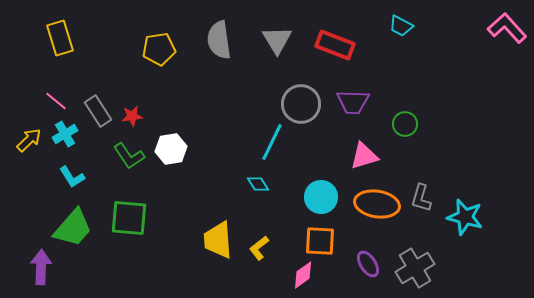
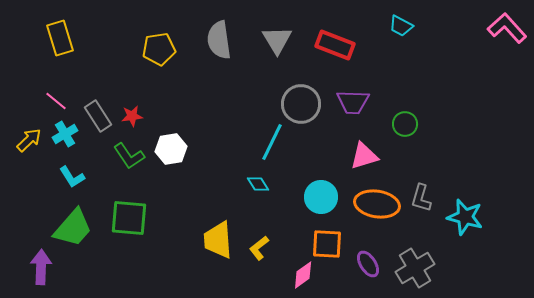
gray rectangle: moved 5 px down
orange square: moved 7 px right, 3 px down
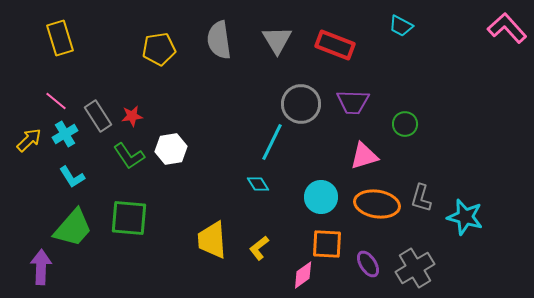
yellow trapezoid: moved 6 px left
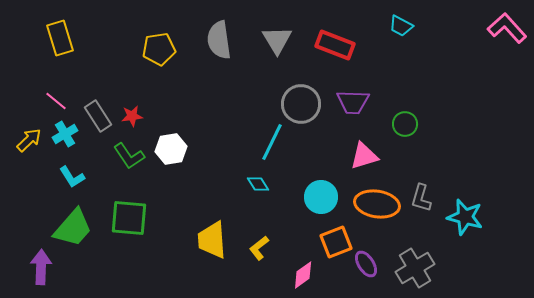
orange square: moved 9 px right, 2 px up; rotated 24 degrees counterclockwise
purple ellipse: moved 2 px left
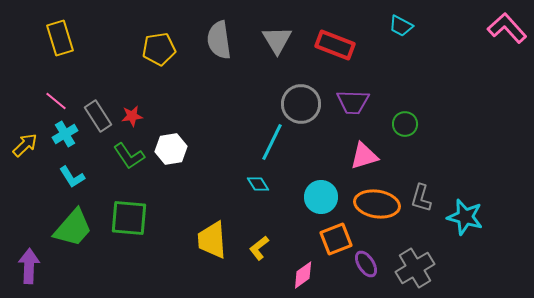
yellow arrow: moved 4 px left, 5 px down
orange square: moved 3 px up
purple arrow: moved 12 px left, 1 px up
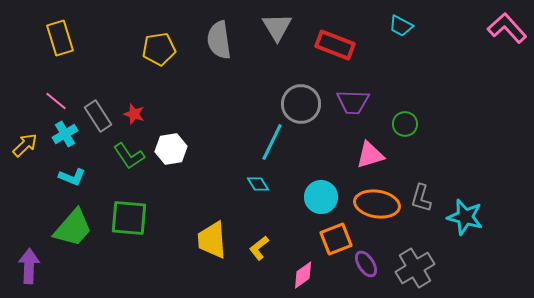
gray triangle: moved 13 px up
red star: moved 2 px right, 2 px up; rotated 25 degrees clockwise
pink triangle: moved 6 px right, 1 px up
cyan L-shape: rotated 36 degrees counterclockwise
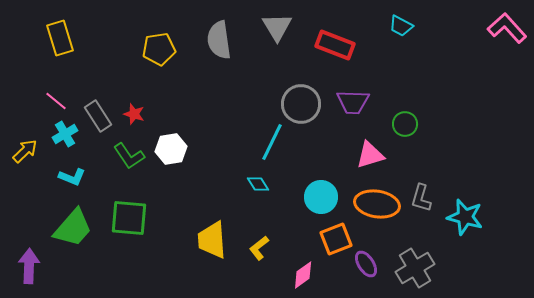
yellow arrow: moved 6 px down
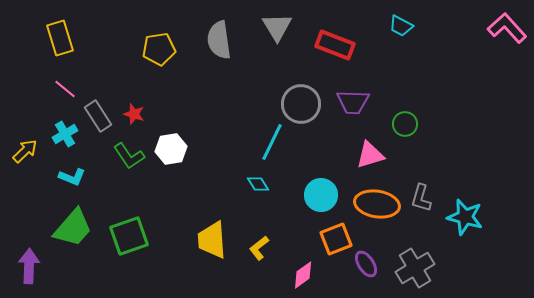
pink line: moved 9 px right, 12 px up
cyan circle: moved 2 px up
green square: moved 18 px down; rotated 24 degrees counterclockwise
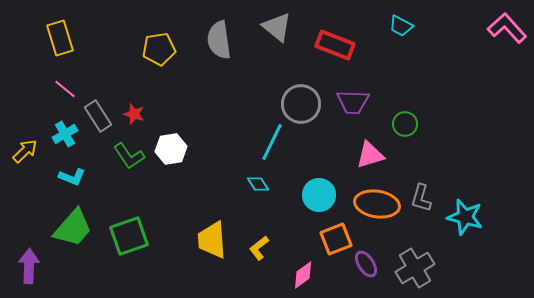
gray triangle: rotated 20 degrees counterclockwise
cyan circle: moved 2 px left
